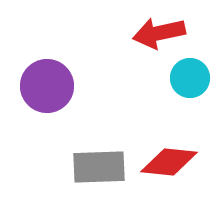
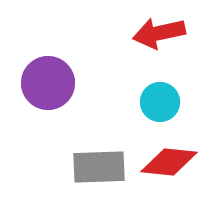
cyan circle: moved 30 px left, 24 px down
purple circle: moved 1 px right, 3 px up
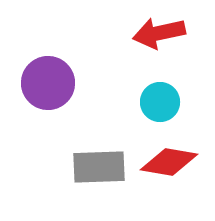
red diamond: rotated 4 degrees clockwise
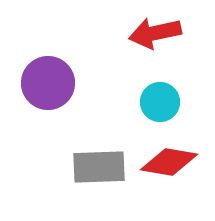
red arrow: moved 4 px left
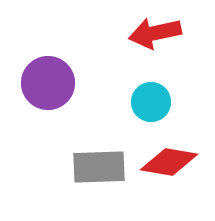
cyan circle: moved 9 px left
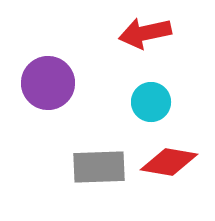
red arrow: moved 10 px left
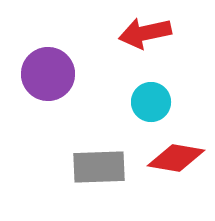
purple circle: moved 9 px up
red diamond: moved 7 px right, 4 px up
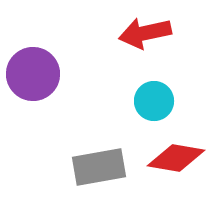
purple circle: moved 15 px left
cyan circle: moved 3 px right, 1 px up
gray rectangle: rotated 8 degrees counterclockwise
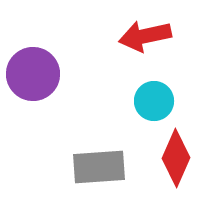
red arrow: moved 3 px down
red diamond: rotated 76 degrees counterclockwise
gray rectangle: rotated 6 degrees clockwise
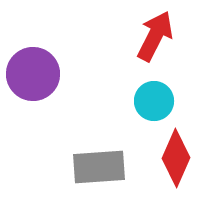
red arrow: moved 10 px right; rotated 129 degrees clockwise
